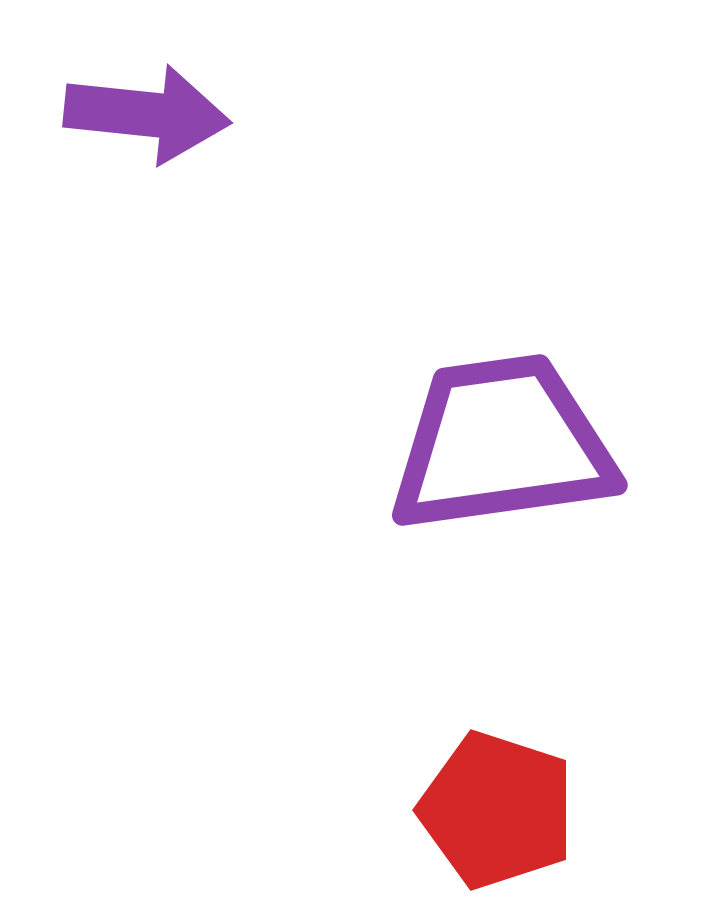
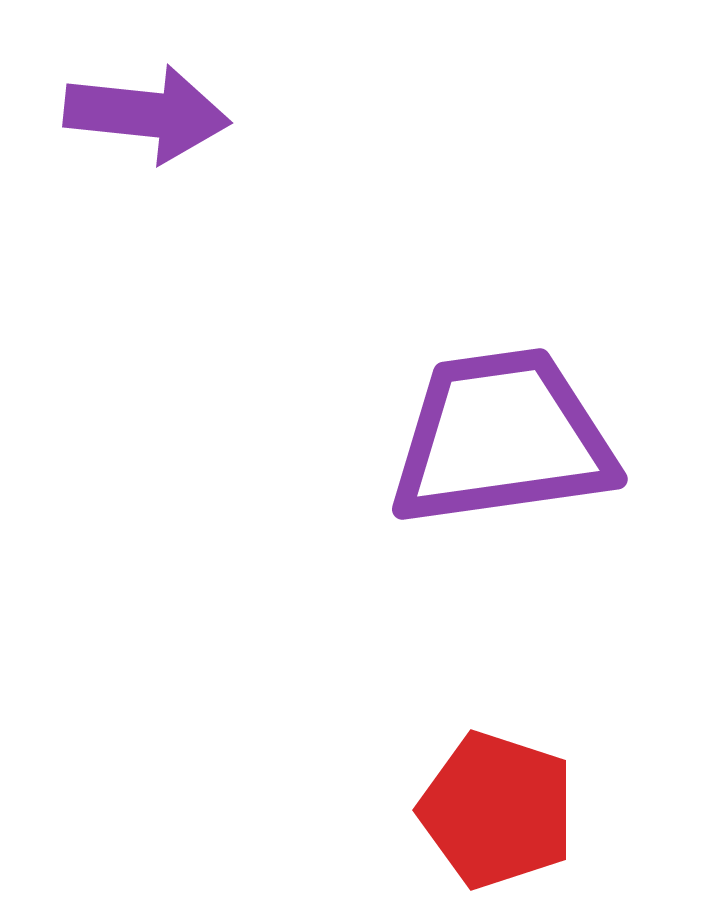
purple trapezoid: moved 6 px up
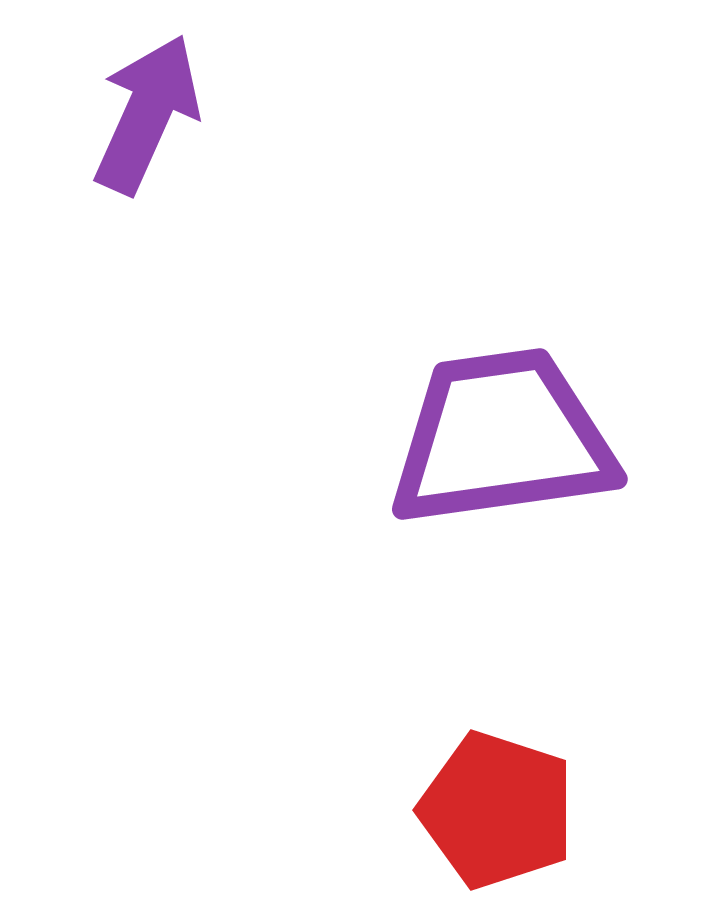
purple arrow: rotated 72 degrees counterclockwise
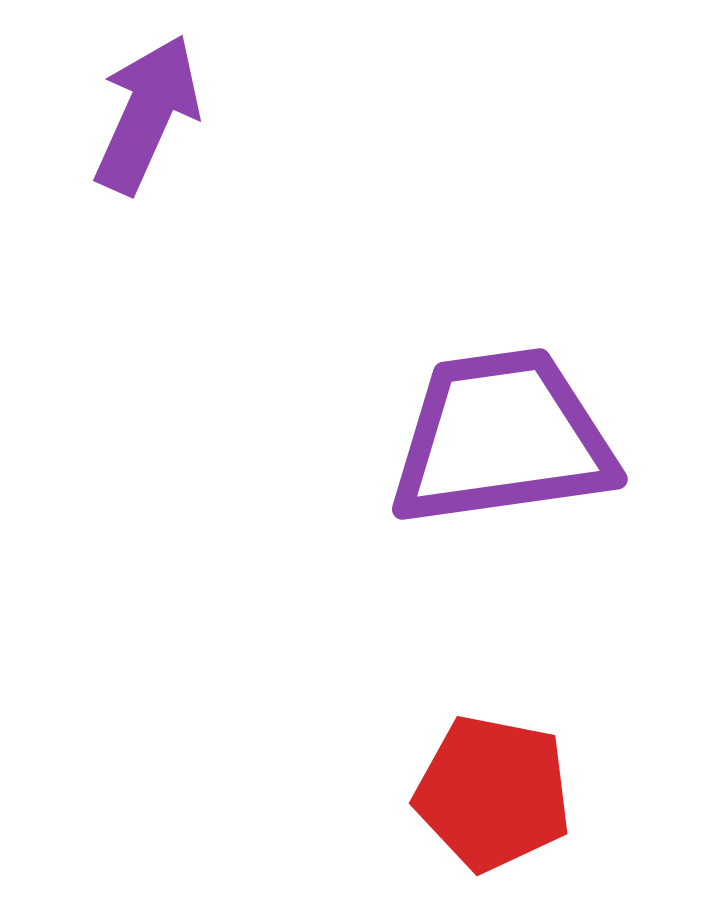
red pentagon: moved 4 px left, 17 px up; rotated 7 degrees counterclockwise
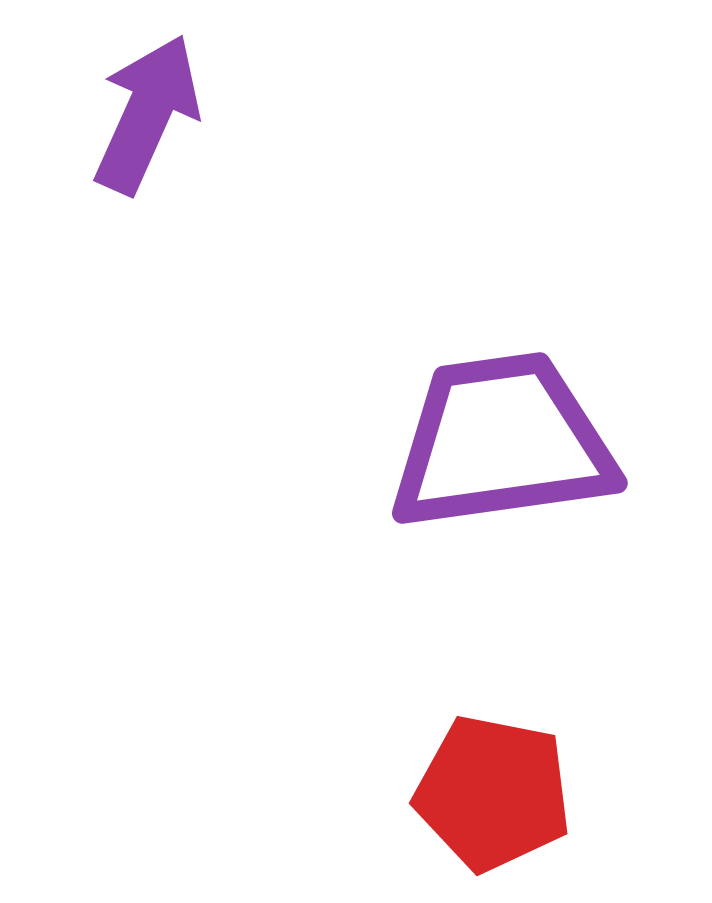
purple trapezoid: moved 4 px down
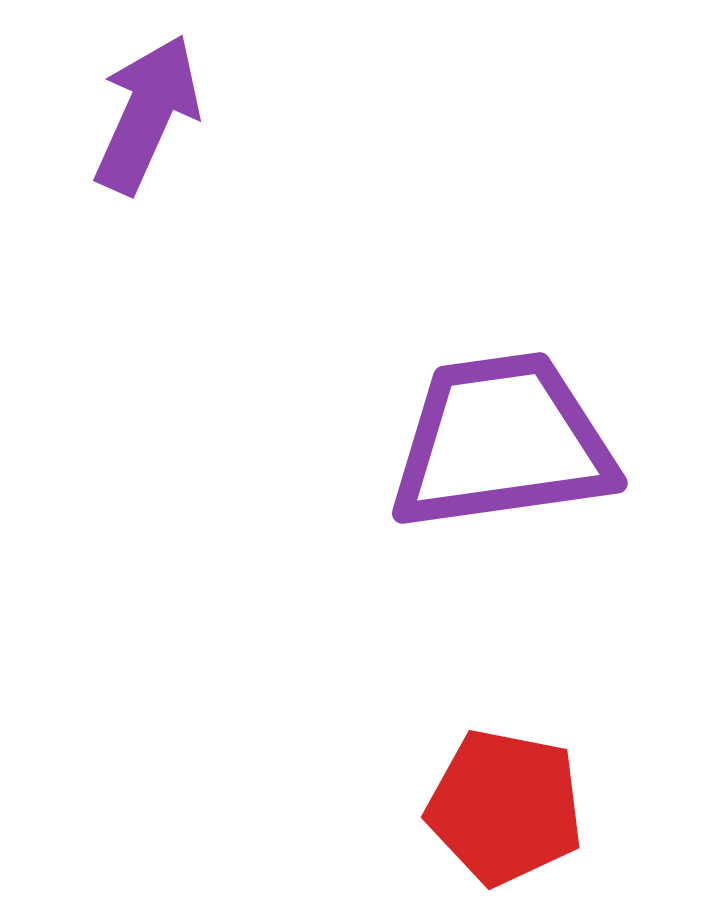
red pentagon: moved 12 px right, 14 px down
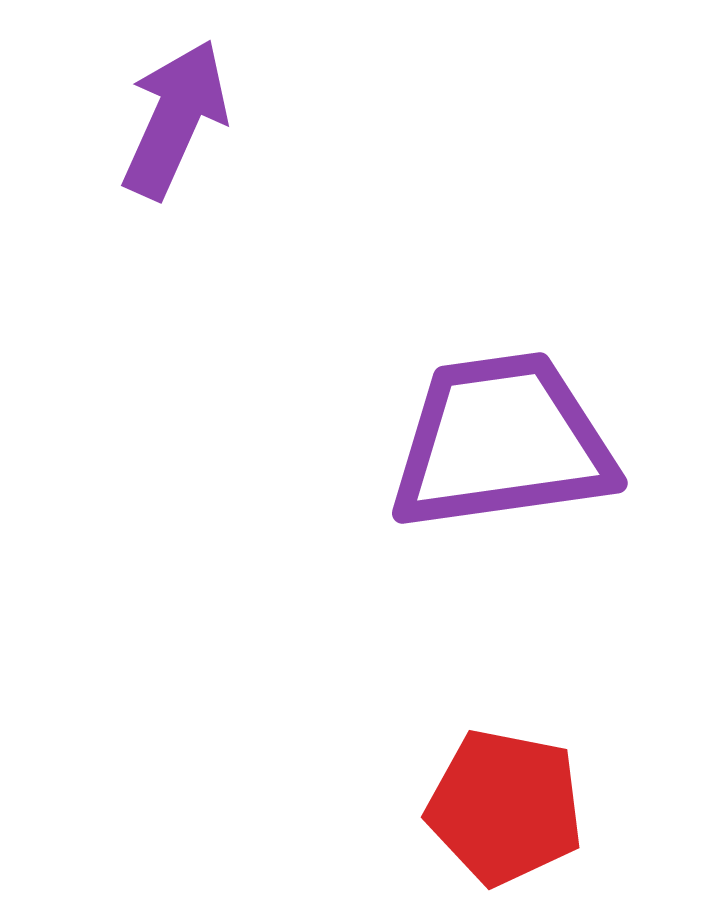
purple arrow: moved 28 px right, 5 px down
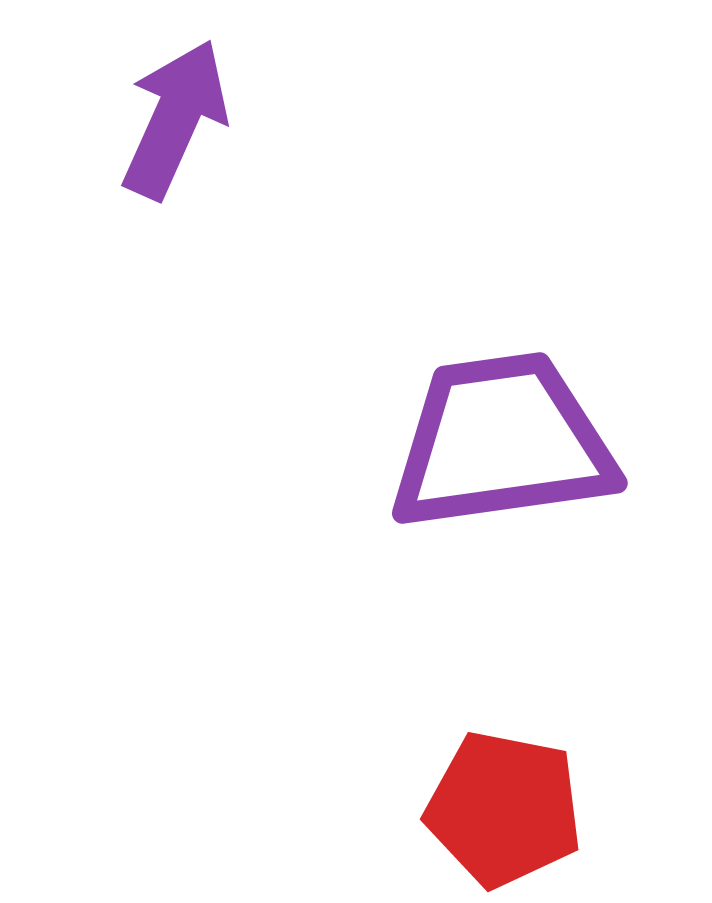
red pentagon: moved 1 px left, 2 px down
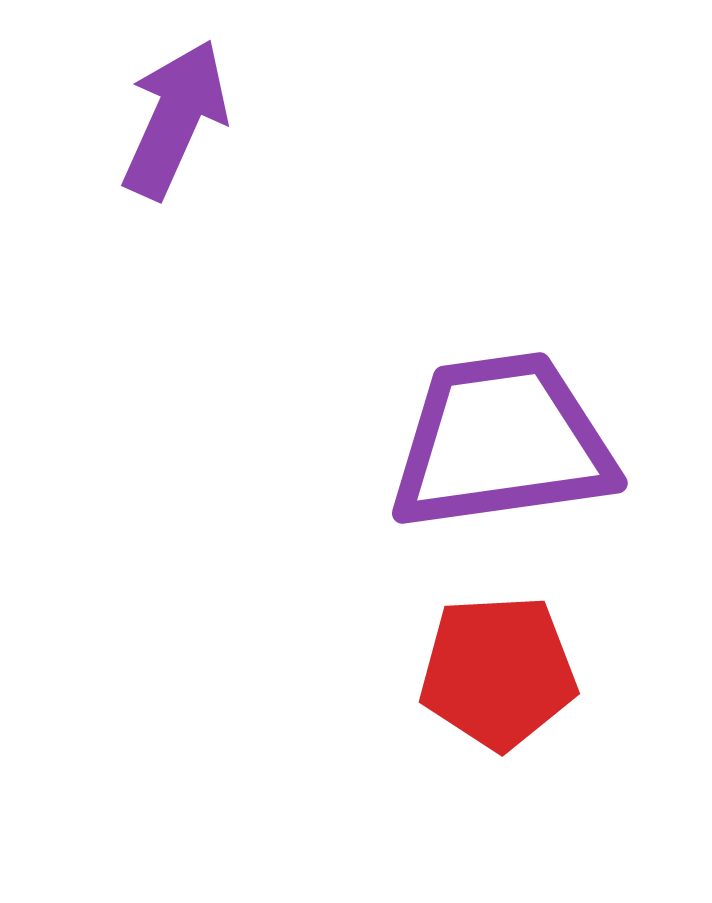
red pentagon: moved 6 px left, 137 px up; rotated 14 degrees counterclockwise
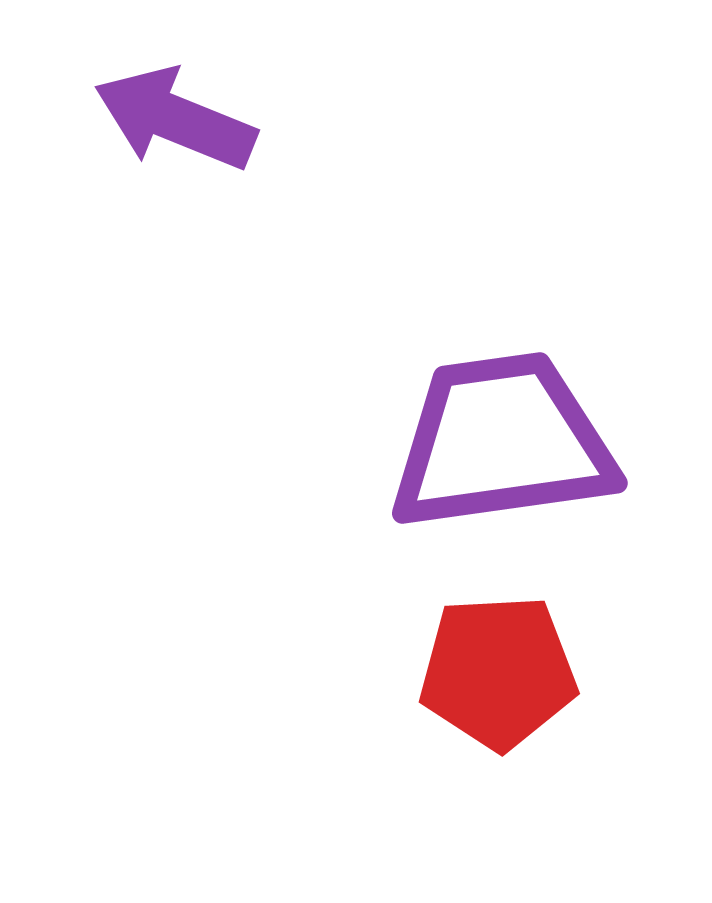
purple arrow: rotated 92 degrees counterclockwise
